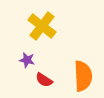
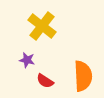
red semicircle: moved 1 px right, 1 px down
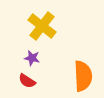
purple star: moved 5 px right, 2 px up
red semicircle: moved 18 px left
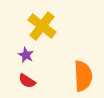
purple star: moved 6 px left, 3 px up; rotated 14 degrees clockwise
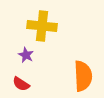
yellow cross: rotated 32 degrees counterclockwise
red semicircle: moved 6 px left, 3 px down
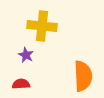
red semicircle: rotated 144 degrees clockwise
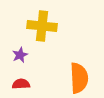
purple star: moved 6 px left; rotated 21 degrees clockwise
orange semicircle: moved 4 px left, 2 px down
